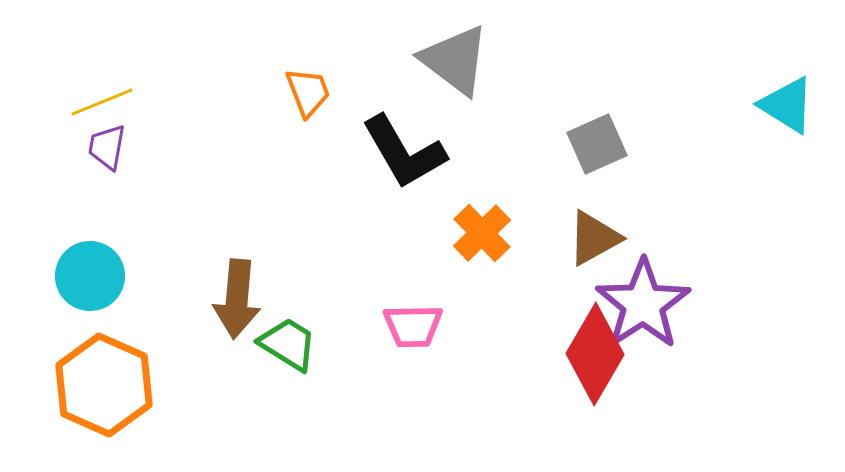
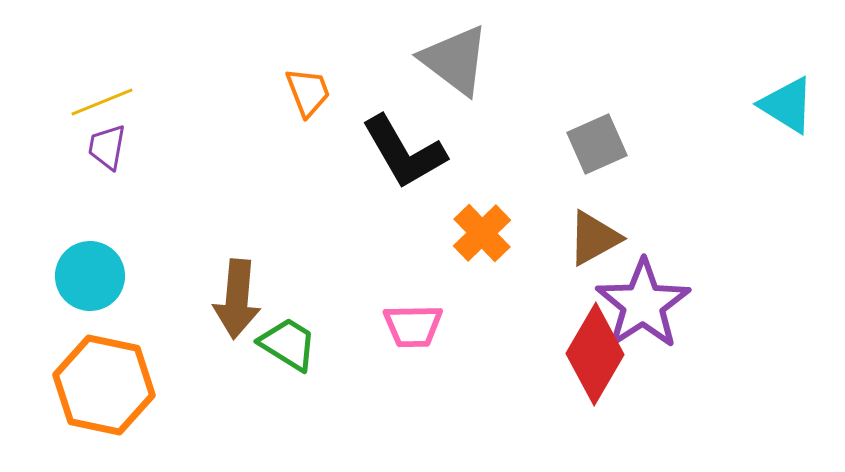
orange hexagon: rotated 12 degrees counterclockwise
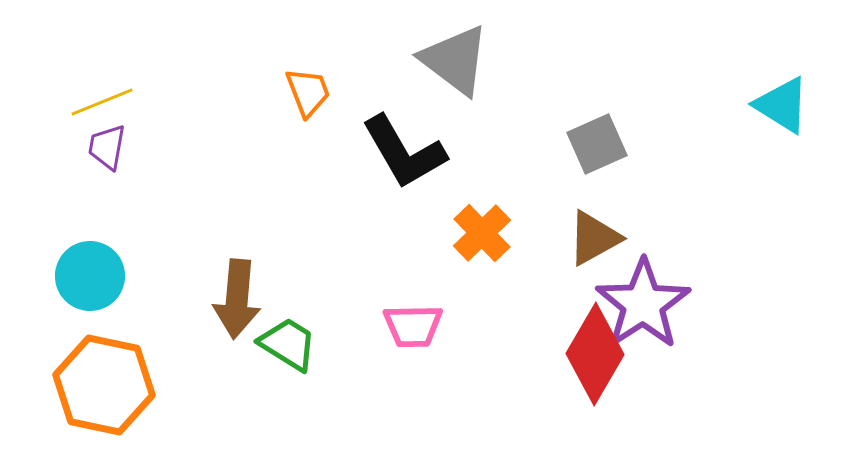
cyan triangle: moved 5 px left
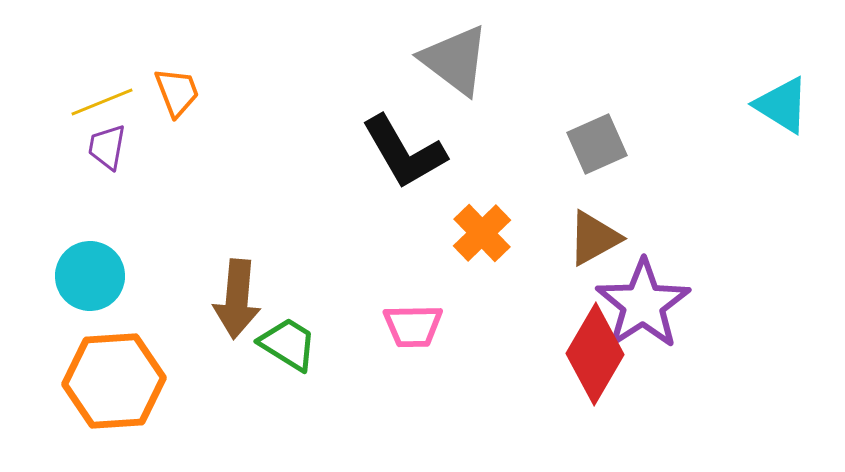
orange trapezoid: moved 131 px left
orange hexagon: moved 10 px right, 4 px up; rotated 16 degrees counterclockwise
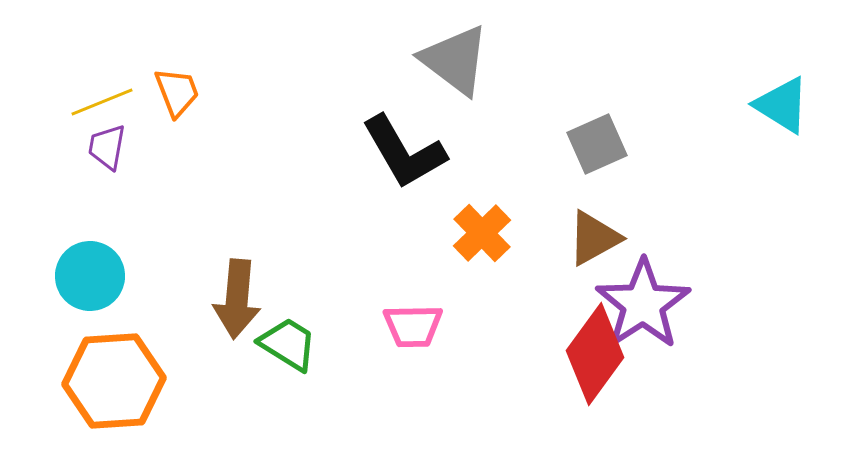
red diamond: rotated 6 degrees clockwise
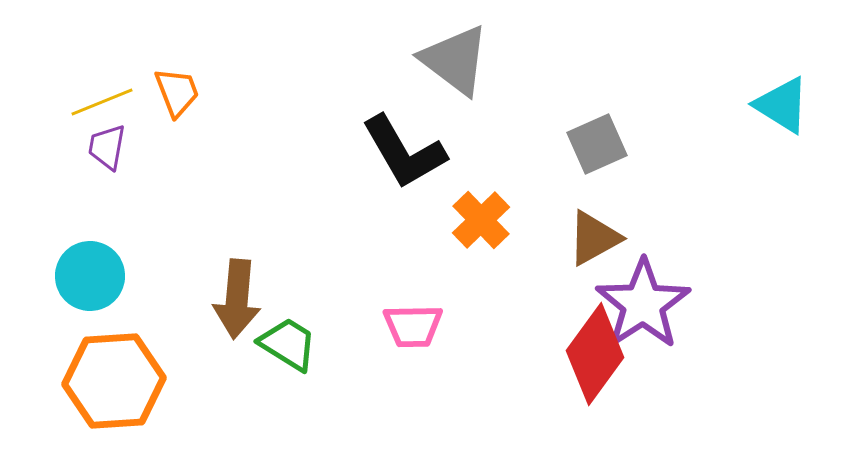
orange cross: moved 1 px left, 13 px up
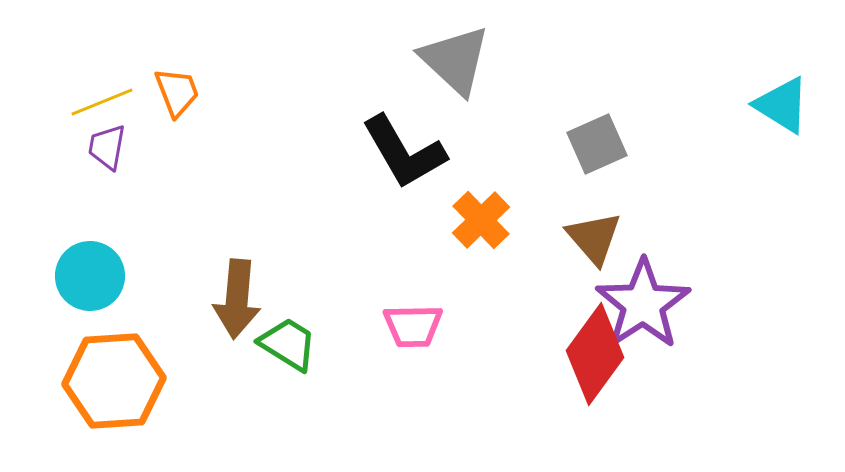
gray triangle: rotated 6 degrees clockwise
brown triangle: rotated 42 degrees counterclockwise
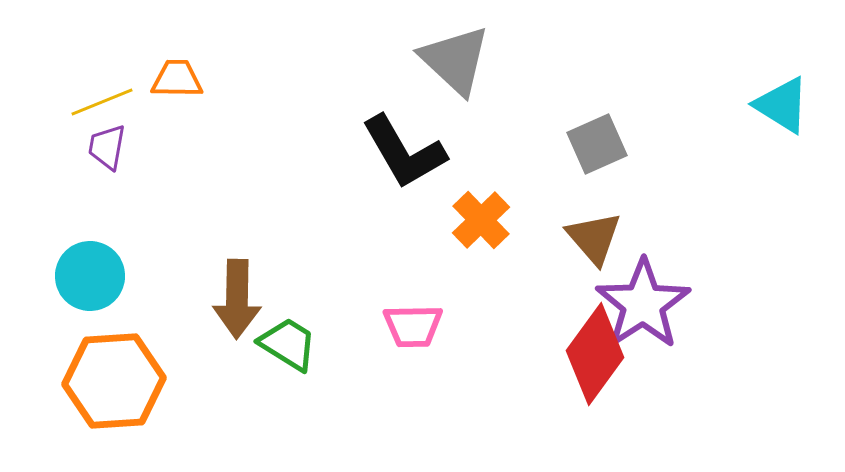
orange trapezoid: moved 13 px up; rotated 68 degrees counterclockwise
brown arrow: rotated 4 degrees counterclockwise
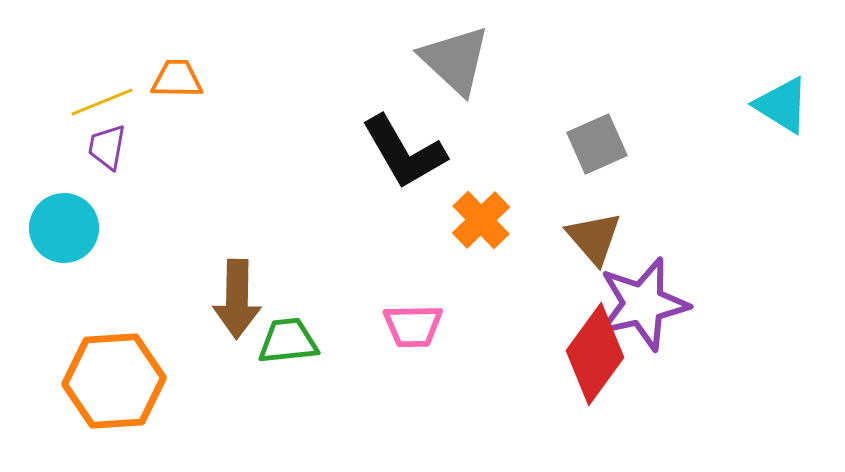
cyan circle: moved 26 px left, 48 px up
purple star: rotated 20 degrees clockwise
green trapezoid: moved 3 px up; rotated 38 degrees counterclockwise
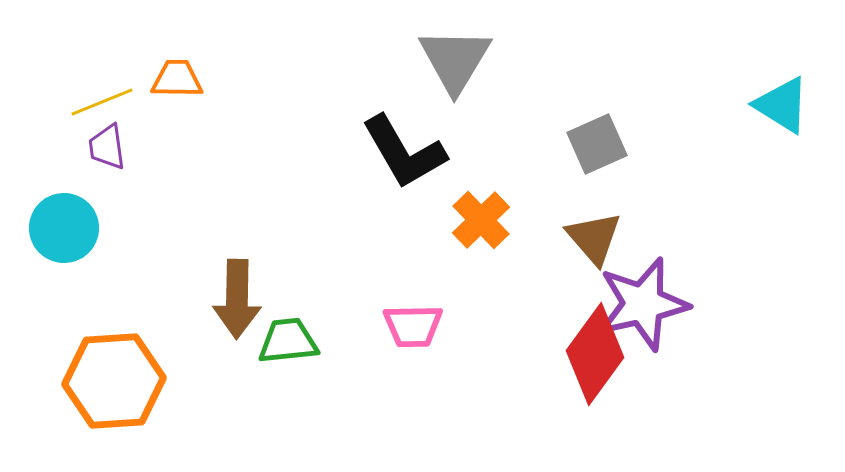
gray triangle: rotated 18 degrees clockwise
purple trapezoid: rotated 18 degrees counterclockwise
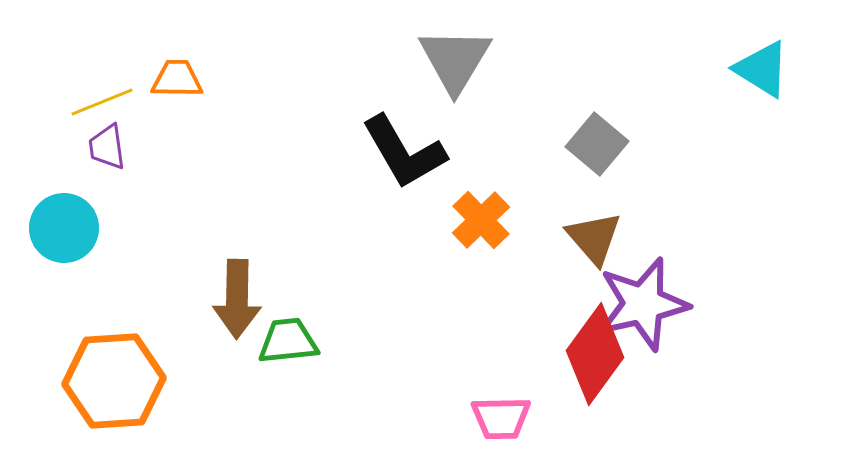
cyan triangle: moved 20 px left, 36 px up
gray square: rotated 26 degrees counterclockwise
pink trapezoid: moved 88 px right, 92 px down
